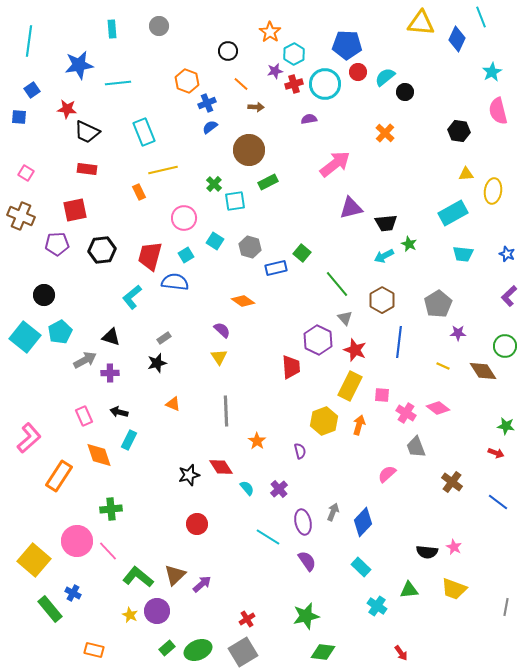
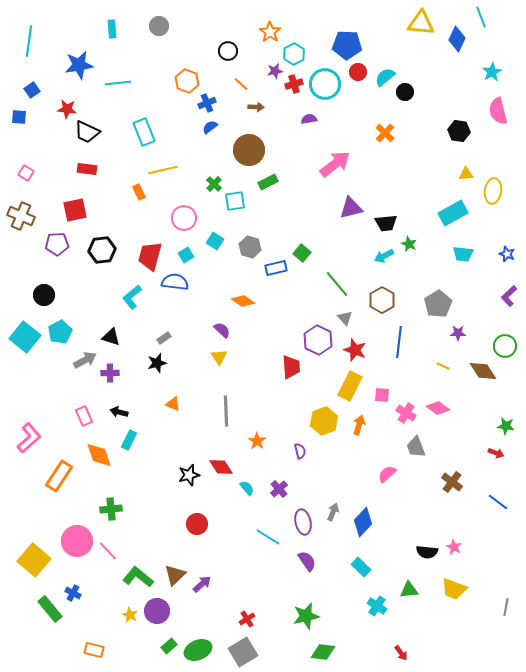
green rectangle at (167, 648): moved 2 px right, 2 px up
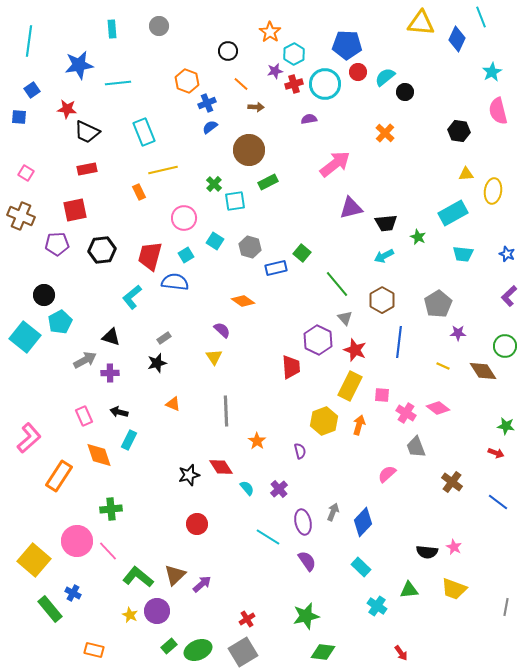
red rectangle at (87, 169): rotated 18 degrees counterclockwise
green star at (409, 244): moved 9 px right, 7 px up
cyan pentagon at (60, 332): moved 10 px up
yellow triangle at (219, 357): moved 5 px left
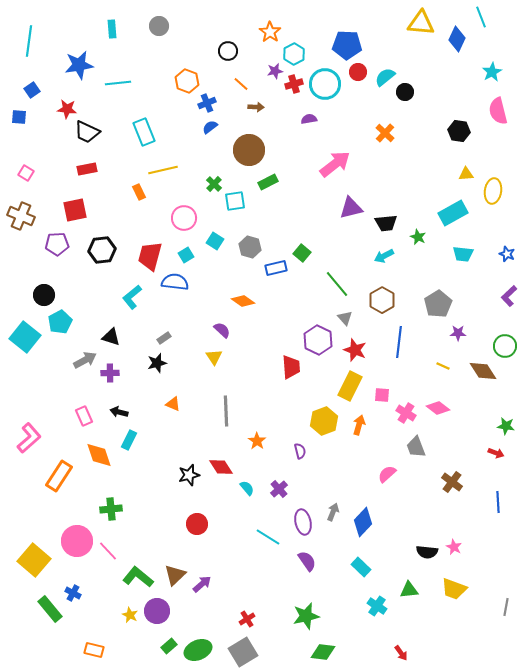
blue line at (498, 502): rotated 50 degrees clockwise
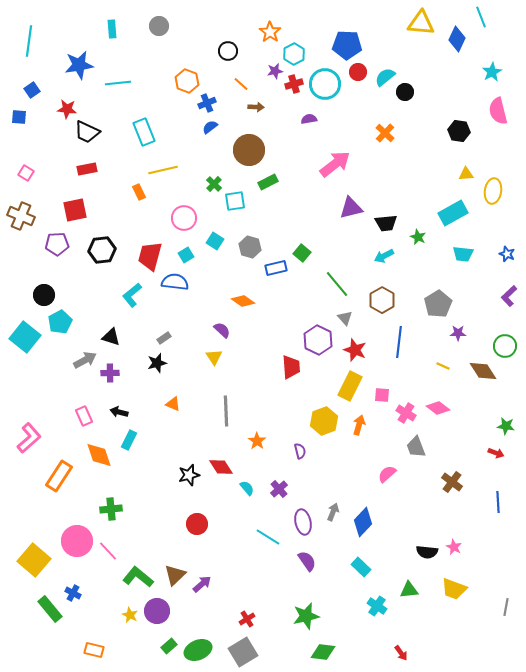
cyan L-shape at (132, 297): moved 2 px up
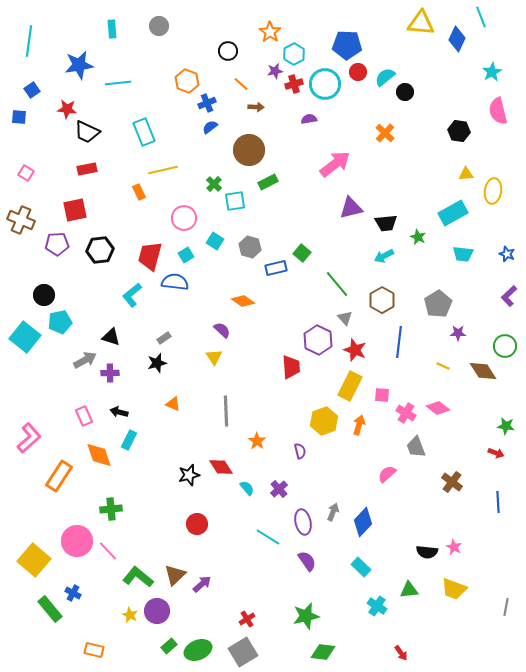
brown cross at (21, 216): moved 4 px down
black hexagon at (102, 250): moved 2 px left
cyan pentagon at (60, 322): rotated 15 degrees clockwise
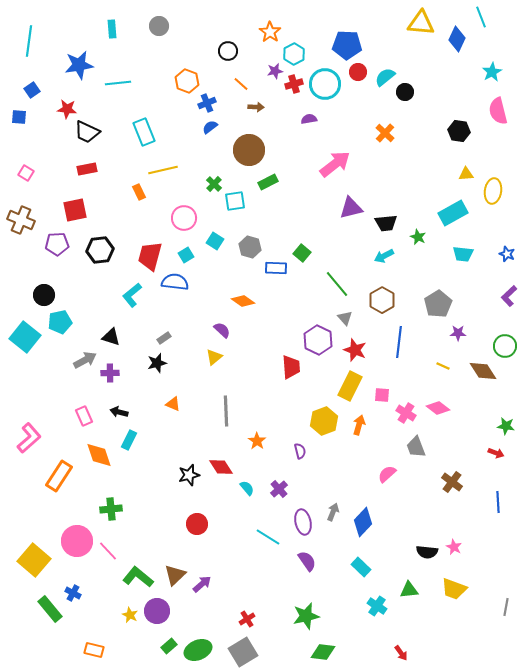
blue rectangle at (276, 268): rotated 15 degrees clockwise
yellow triangle at (214, 357): rotated 24 degrees clockwise
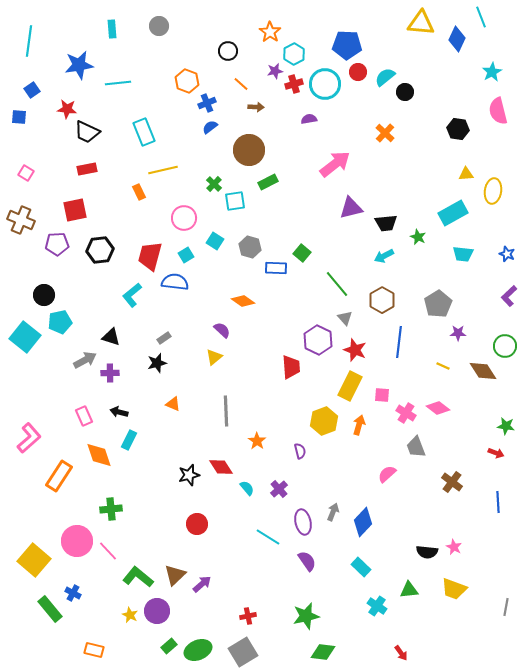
black hexagon at (459, 131): moved 1 px left, 2 px up
red cross at (247, 619): moved 1 px right, 3 px up; rotated 21 degrees clockwise
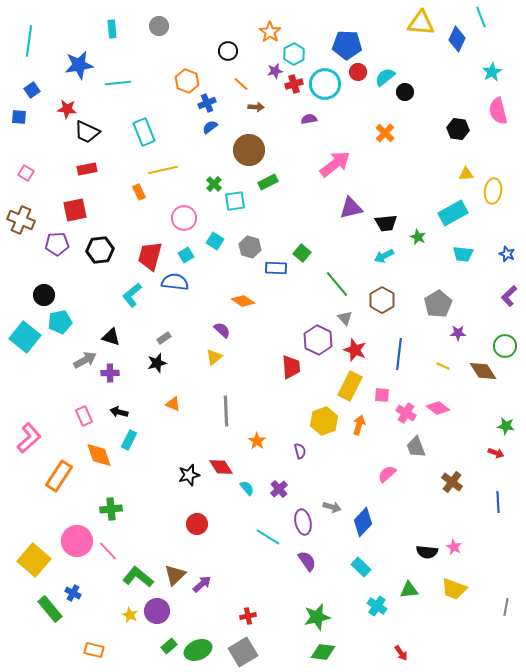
blue line at (399, 342): moved 12 px down
gray arrow at (333, 512): moved 1 px left, 5 px up; rotated 84 degrees clockwise
green star at (306, 616): moved 11 px right, 1 px down
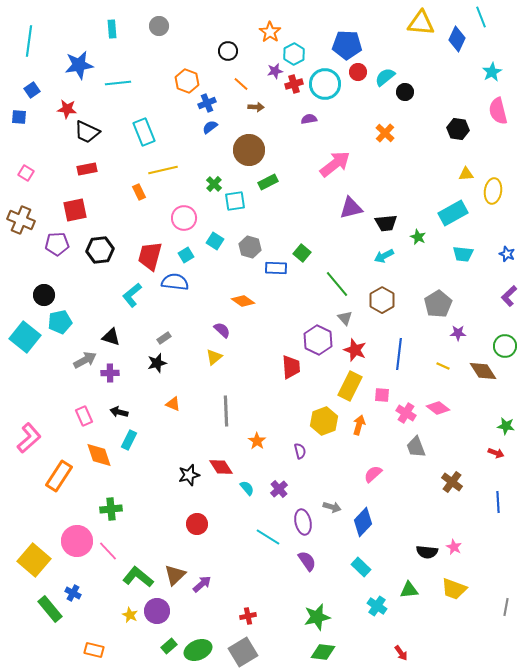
pink semicircle at (387, 474): moved 14 px left
